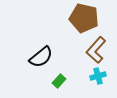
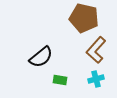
cyan cross: moved 2 px left, 3 px down
green rectangle: moved 1 px right, 1 px up; rotated 56 degrees clockwise
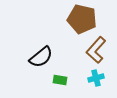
brown pentagon: moved 2 px left, 1 px down
cyan cross: moved 1 px up
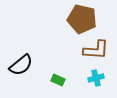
brown L-shape: rotated 128 degrees counterclockwise
black semicircle: moved 20 px left, 8 px down
green rectangle: moved 2 px left; rotated 16 degrees clockwise
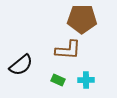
brown pentagon: rotated 12 degrees counterclockwise
brown L-shape: moved 28 px left
cyan cross: moved 10 px left, 2 px down; rotated 14 degrees clockwise
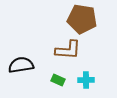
brown pentagon: rotated 8 degrees clockwise
black semicircle: rotated 150 degrees counterclockwise
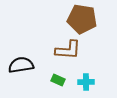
cyan cross: moved 2 px down
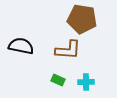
black semicircle: moved 19 px up; rotated 20 degrees clockwise
